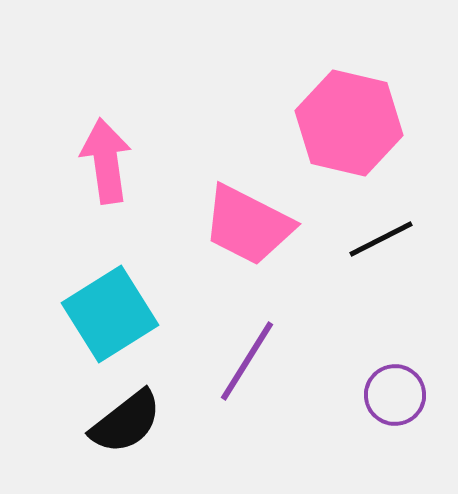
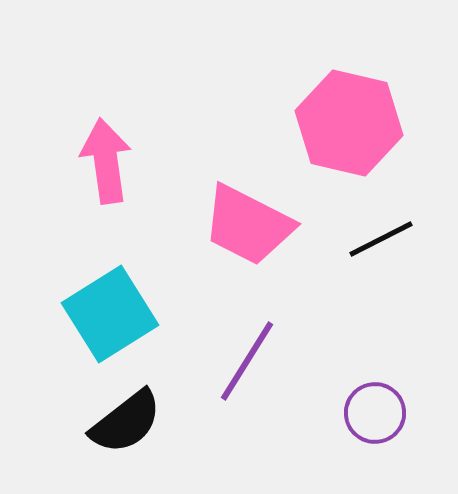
purple circle: moved 20 px left, 18 px down
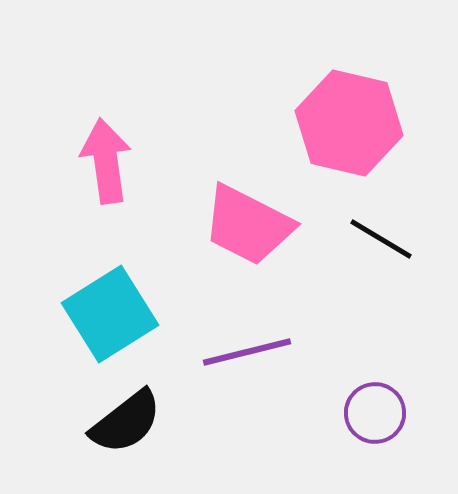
black line: rotated 58 degrees clockwise
purple line: moved 9 px up; rotated 44 degrees clockwise
